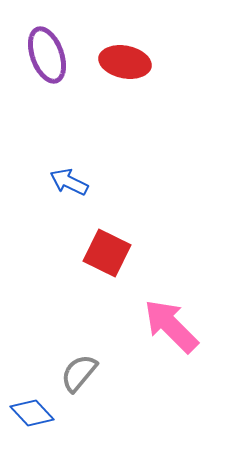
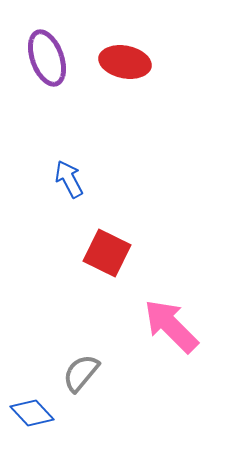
purple ellipse: moved 3 px down
blue arrow: moved 3 px up; rotated 36 degrees clockwise
gray semicircle: moved 2 px right
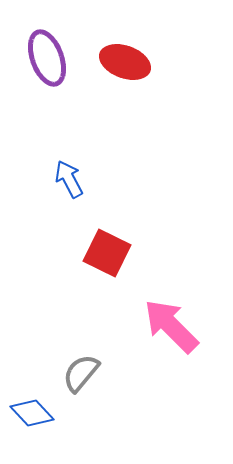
red ellipse: rotated 9 degrees clockwise
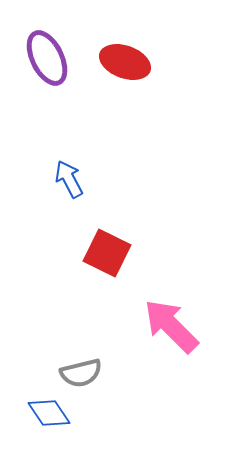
purple ellipse: rotated 6 degrees counterclockwise
gray semicircle: rotated 144 degrees counterclockwise
blue diamond: moved 17 px right; rotated 9 degrees clockwise
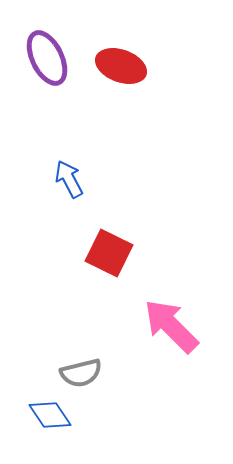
red ellipse: moved 4 px left, 4 px down
red square: moved 2 px right
blue diamond: moved 1 px right, 2 px down
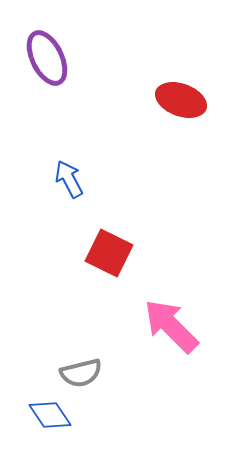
red ellipse: moved 60 px right, 34 px down
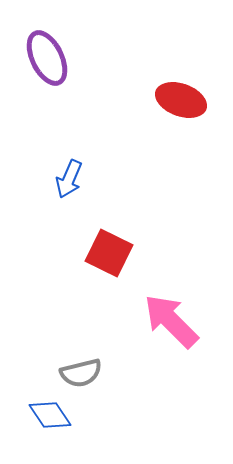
blue arrow: rotated 129 degrees counterclockwise
pink arrow: moved 5 px up
